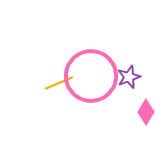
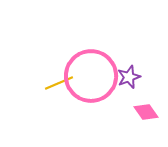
pink diamond: rotated 65 degrees counterclockwise
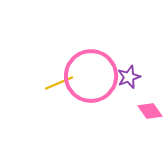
pink diamond: moved 4 px right, 1 px up
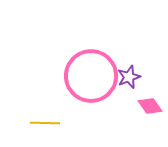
yellow line: moved 14 px left, 40 px down; rotated 24 degrees clockwise
pink diamond: moved 5 px up
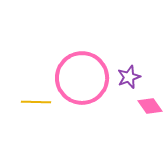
pink circle: moved 9 px left, 2 px down
yellow line: moved 9 px left, 21 px up
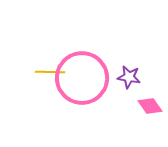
purple star: rotated 30 degrees clockwise
yellow line: moved 14 px right, 30 px up
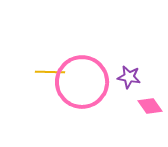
pink circle: moved 4 px down
